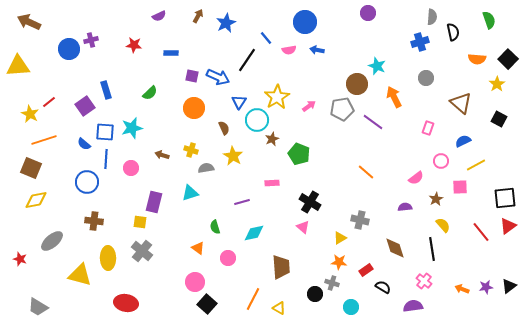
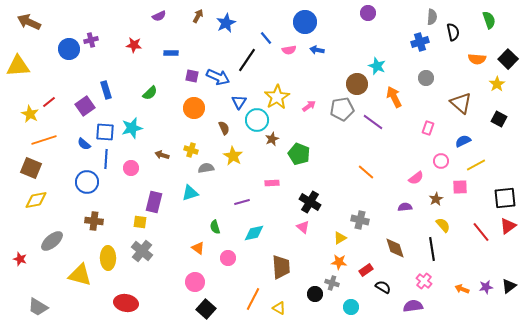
black square at (207, 304): moved 1 px left, 5 px down
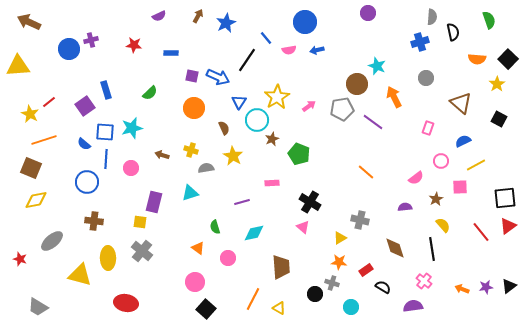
blue arrow at (317, 50): rotated 24 degrees counterclockwise
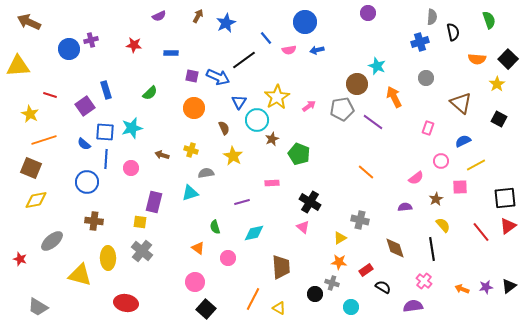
black line at (247, 60): moved 3 px left; rotated 20 degrees clockwise
red line at (49, 102): moved 1 px right, 7 px up; rotated 56 degrees clockwise
gray semicircle at (206, 168): moved 5 px down
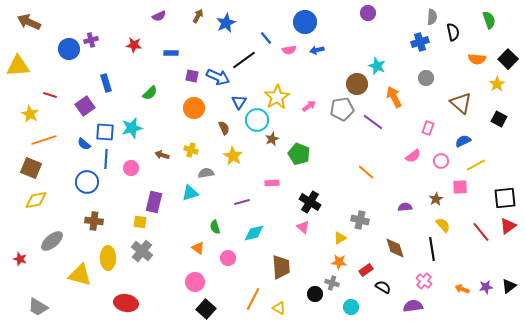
blue rectangle at (106, 90): moved 7 px up
pink semicircle at (416, 178): moved 3 px left, 22 px up
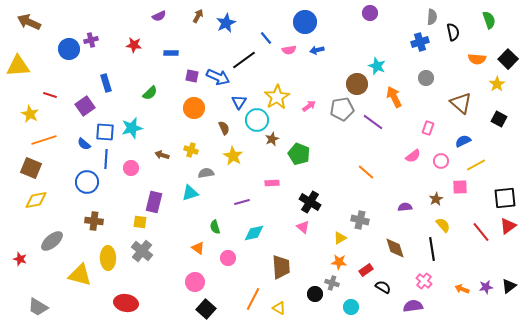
purple circle at (368, 13): moved 2 px right
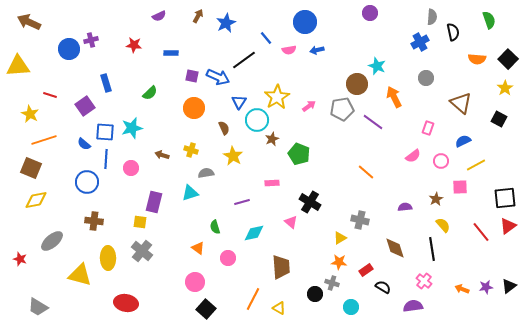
blue cross at (420, 42): rotated 12 degrees counterclockwise
yellow star at (497, 84): moved 8 px right, 4 px down
pink triangle at (303, 227): moved 12 px left, 5 px up
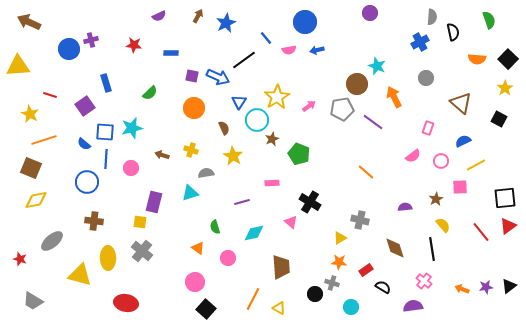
gray trapezoid at (38, 307): moved 5 px left, 6 px up
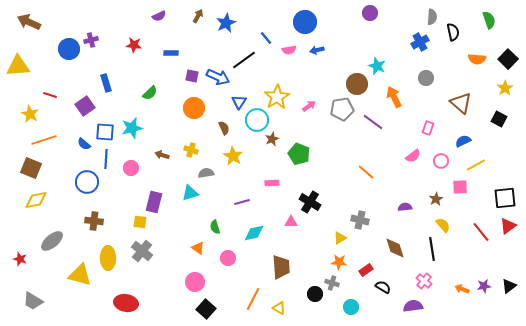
pink triangle at (291, 222): rotated 40 degrees counterclockwise
purple star at (486, 287): moved 2 px left, 1 px up
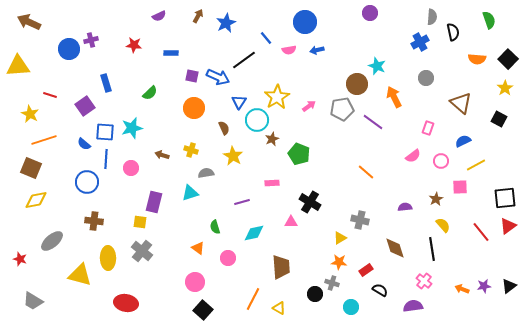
black semicircle at (383, 287): moved 3 px left, 3 px down
black square at (206, 309): moved 3 px left, 1 px down
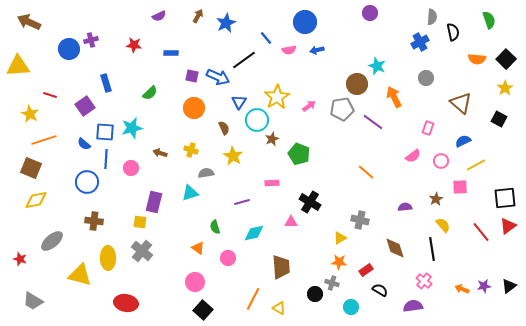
black square at (508, 59): moved 2 px left
brown arrow at (162, 155): moved 2 px left, 2 px up
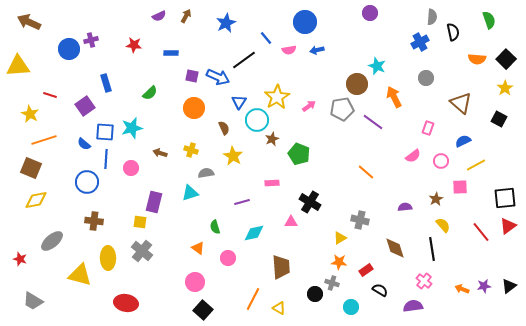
brown arrow at (198, 16): moved 12 px left
